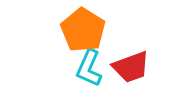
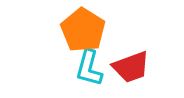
cyan L-shape: rotated 9 degrees counterclockwise
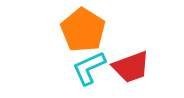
cyan L-shape: rotated 51 degrees clockwise
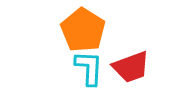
cyan L-shape: rotated 117 degrees clockwise
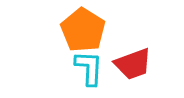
red trapezoid: moved 2 px right, 3 px up
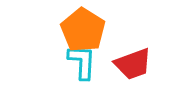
cyan L-shape: moved 7 px left, 6 px up
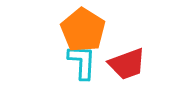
red trapezoid: moved 6 px left
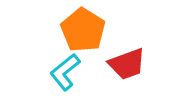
cyan L-shape: moved 17 px left, 10 px down; rotated 132 degrees counterclockwise
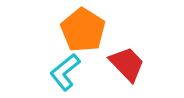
red trapezoid: rotated 114 degrees counterclockwise
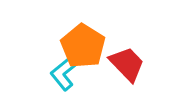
orange pentagon: moved 16 px down
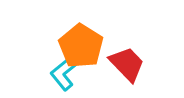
orange pentagon: moved 2 px left
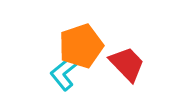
orange pentagon: rotated 21 degrees clockwise
